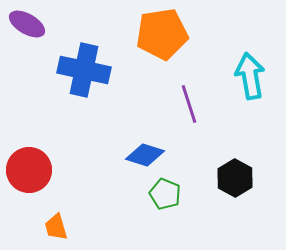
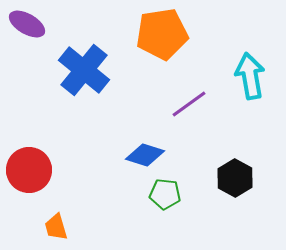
blue cross: rotated 27 degrees clockwise
purple line: rotated 72 degrees clockwise
green pentagon: rotated 16 degrees counterclockwise
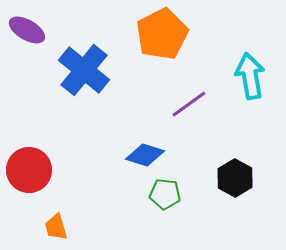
purple ellipse: moved 6 px down
orange pentagon: rotated 18 degrees counterclockwise
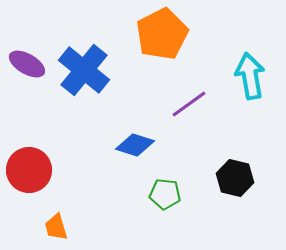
purple ellipse: moved 34 px down
blue diamond: moved 10 px left, 10 px up
black hexagon: rotated 15 degrees counterclockwise
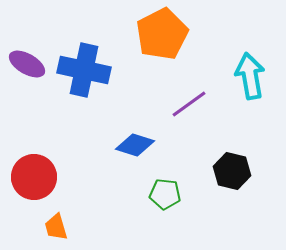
blue cross: rotated 27 degrees counterclockwise
red circle: moved 5 px right, 7 px down
black hexagon: moved 3 px left, 7 px up
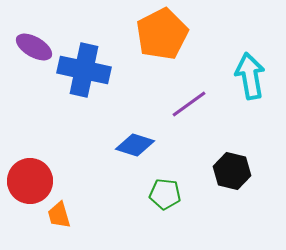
purple ellipse: moved 7 px right, 17 px up
red circle: moved 4 px left, 4 px down
orange trapezoid: moved 3 px right, 12 px up
